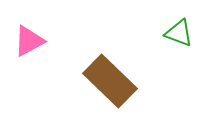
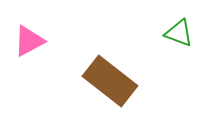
brown rectangle: rotated 6 degrees counterclockwise
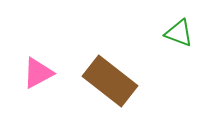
pink triangle: moved 9 px right, 32 px down
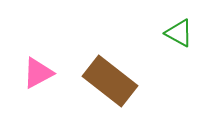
green triangle: rotated 8 degrees clockwise
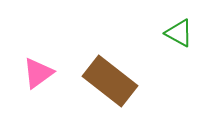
pink triangle: rotated 8 degrees counterclockwise
